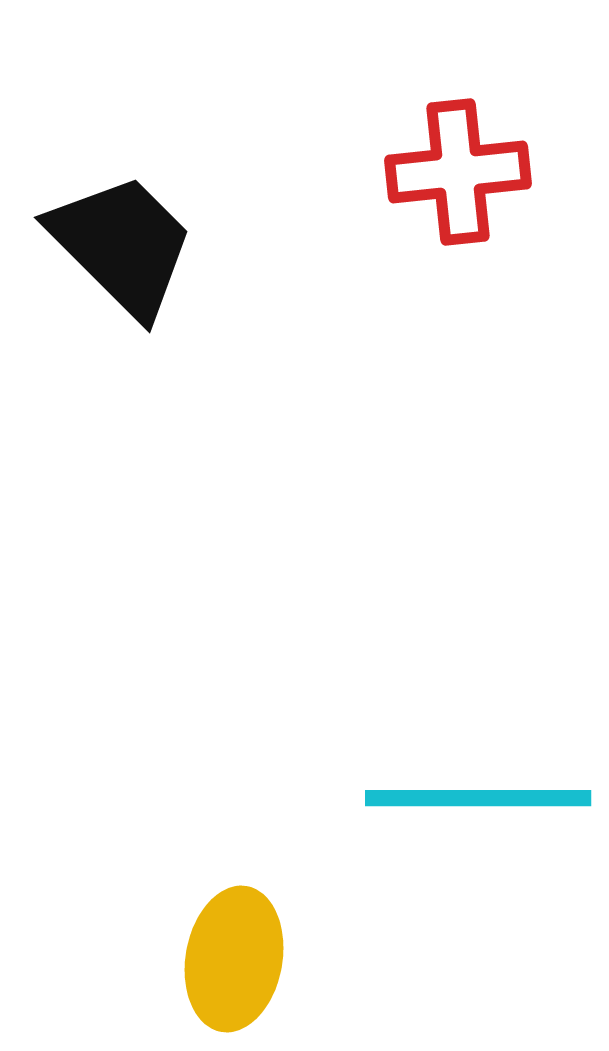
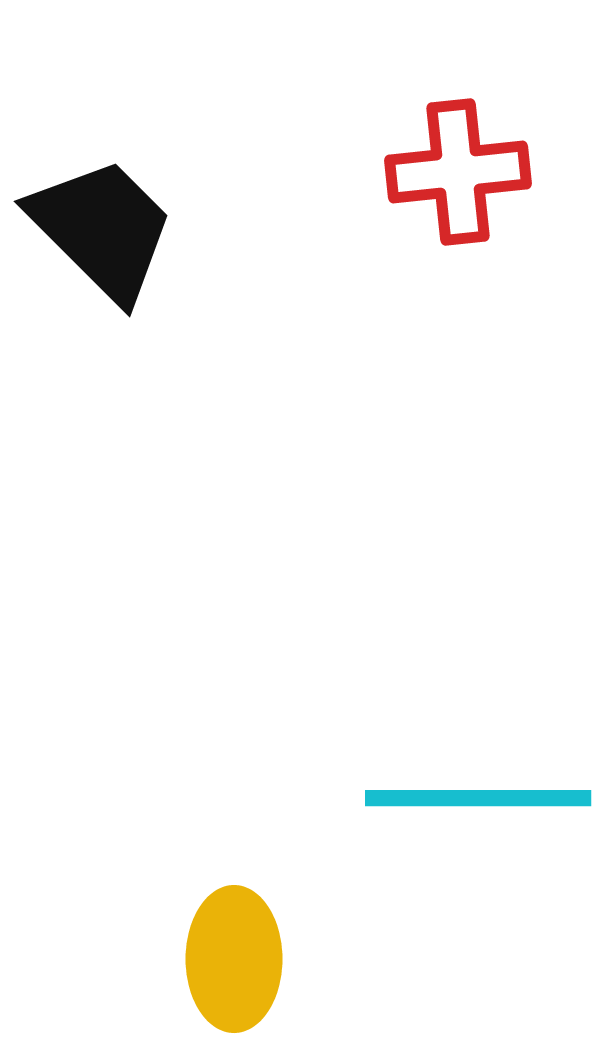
black trapezoid: moved 20 px left, 16 px up
yellow ellipse: rotated 10 degrees counterclockwise
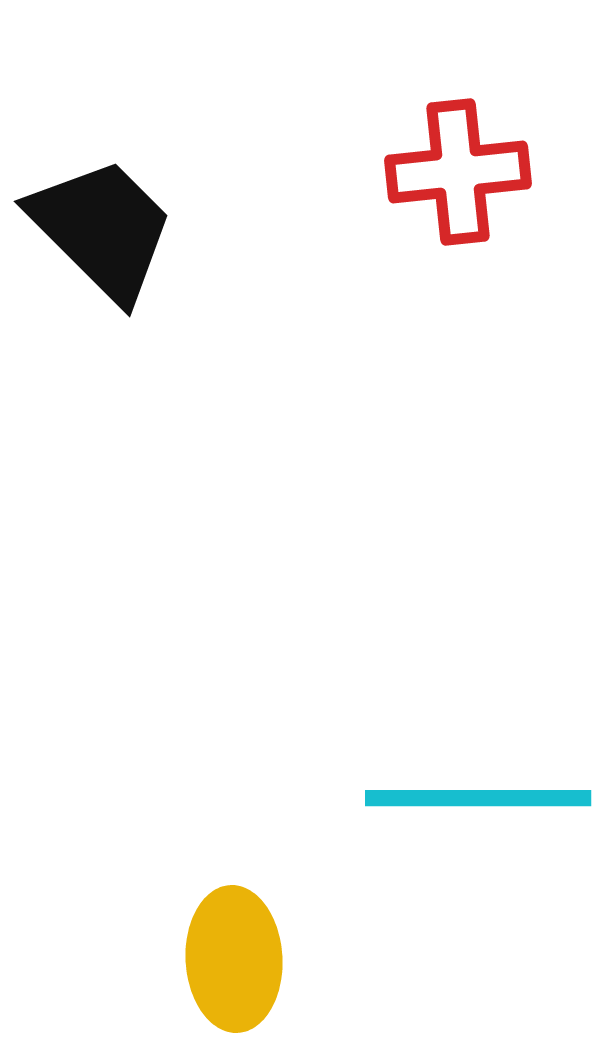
yellow ellipse: rotated 3 degrees counterclockwise
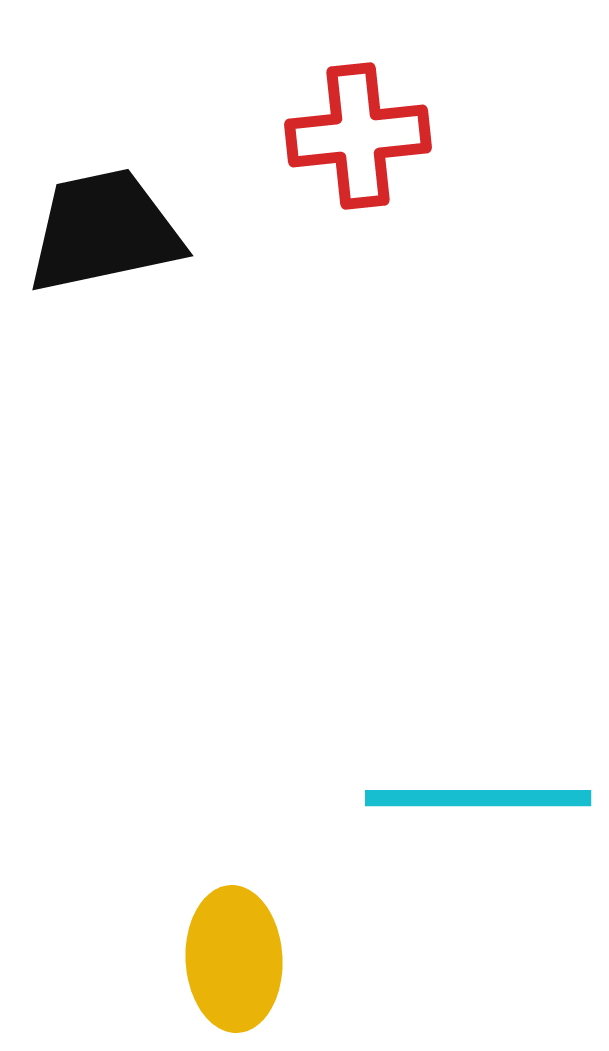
red cross: moved 100 px left, 36 px up
black trapezoid: moved 2 px right, 2 px down; rotated 57 degrees counterclockwise
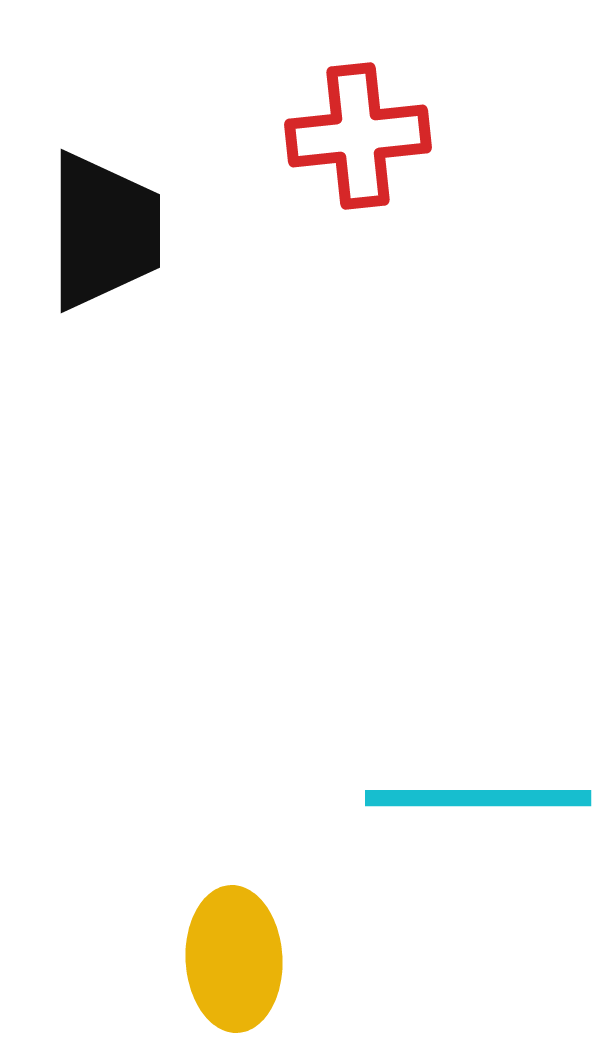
black trapezoid: rotated 102 degrees clockwise
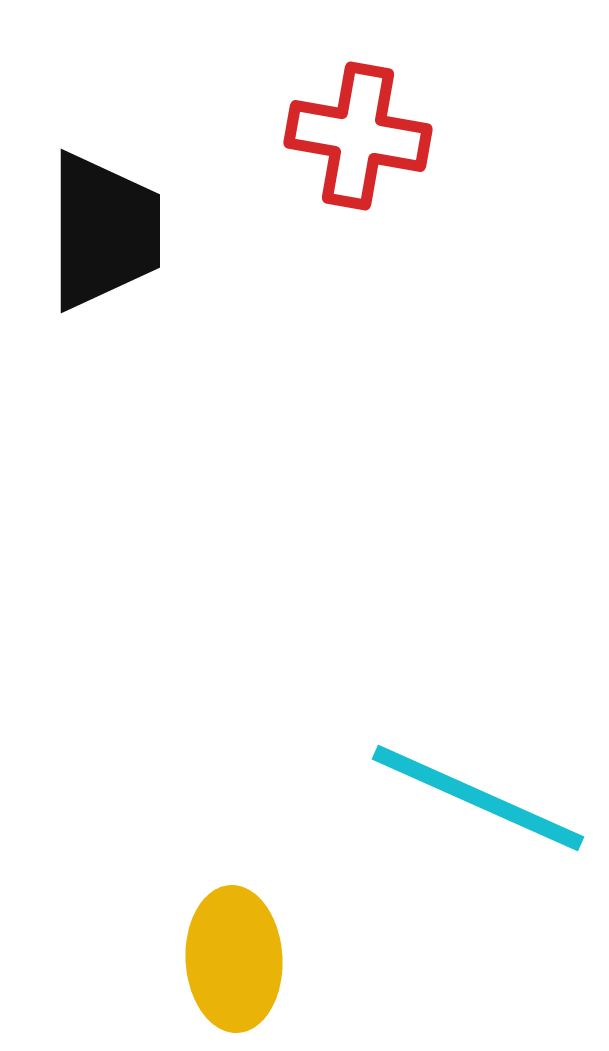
red cross: rotated 16 degrees clockwise
cyan line: rotated 24 degrees clockwise
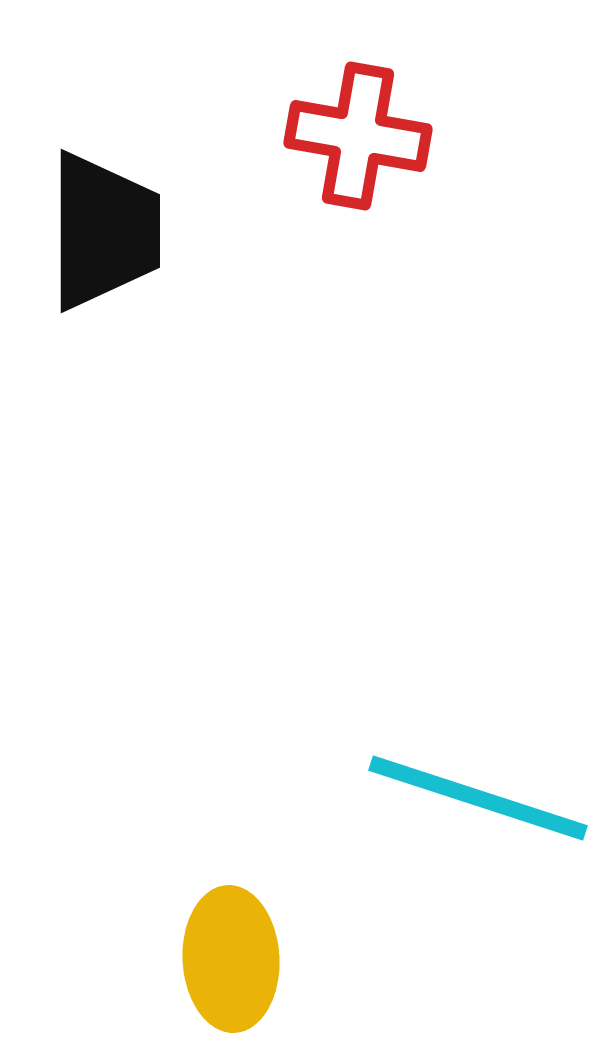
cyan line: rotated 6 degrees counterclockwise
yellow ellipse: moved 3 px left
